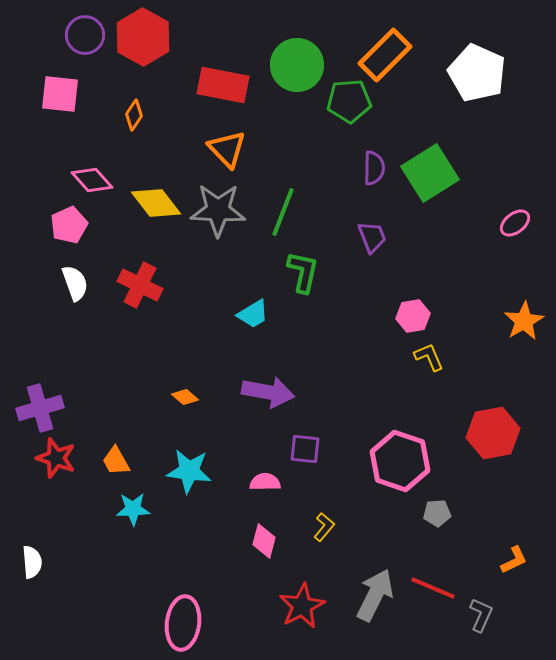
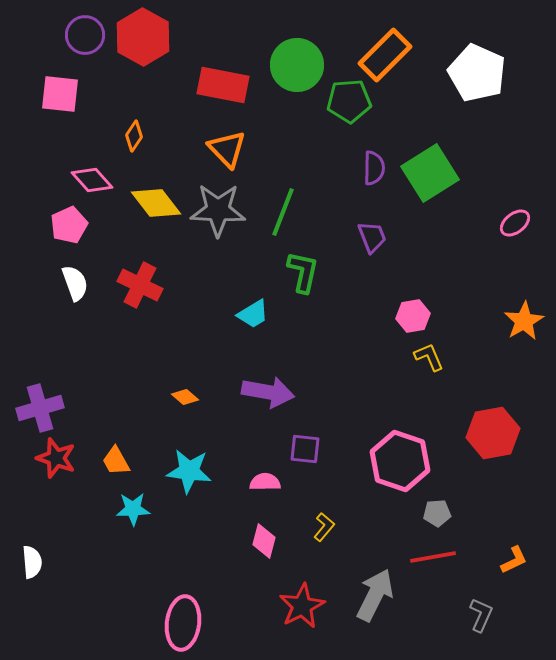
orange diamond at (134, 115): moved 21 px down
red line at (433, 588): moved 31 px up; rotated 33 degrees counterclockwise
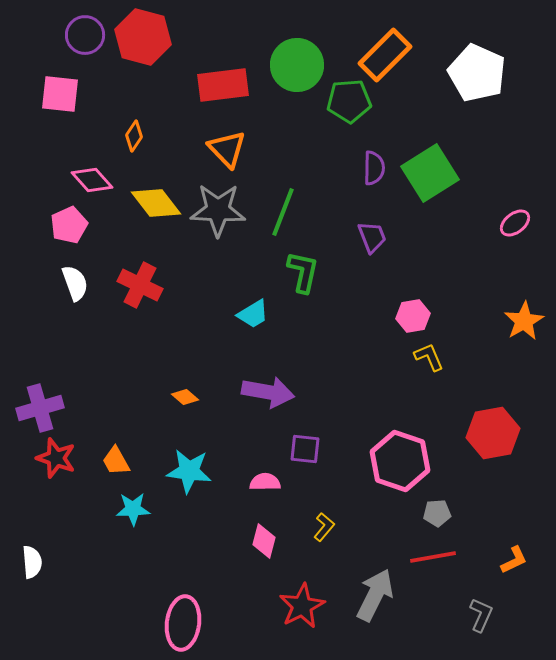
red hexagon at (143, 37): rotated 14 degrees counterclockwise
red rectangle at (223, 85): rotated 18 degrees counterclockwise
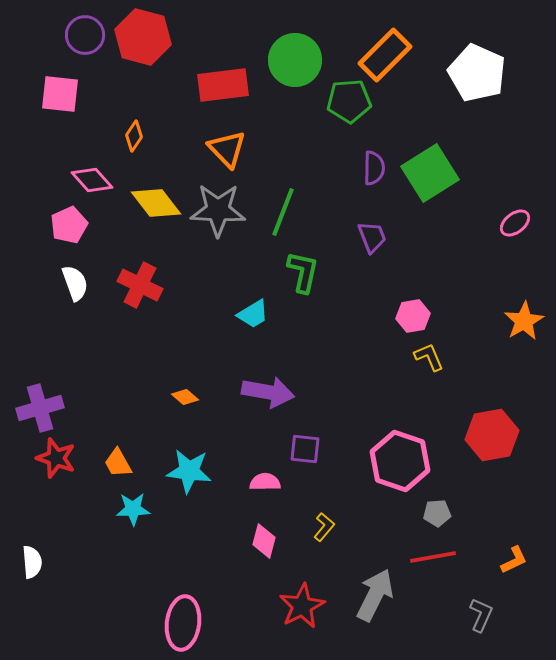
green circle at (297, 65): moved 2 px left, 5 px up
red hexagon at (493, 433): moved 1 px left, 2 px down
orange trapezoid at (116, 461): moved 2 px right, 2 px down
